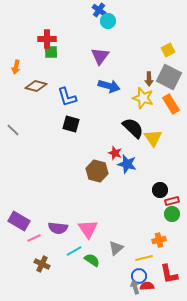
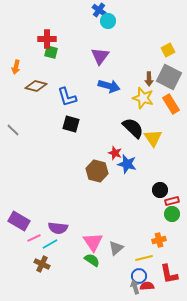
green square: rotated 16 degrees clockwise
pink triangle: moved 5 px right, 13 px down
cyan line: moved 24 px left, 7 px up
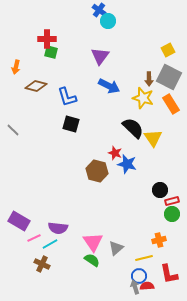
blue arrow: rotated 10 degrees clockwise
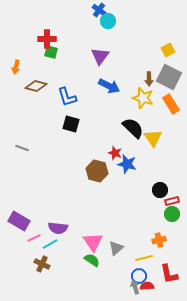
gray line: moved 9 px right, 18 px down; rotated 24 degrees counterclockwise
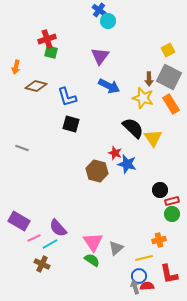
red cross: rotated 18 degrees counterclockwise
purple semicircle: rotated 42 degrees clockwise
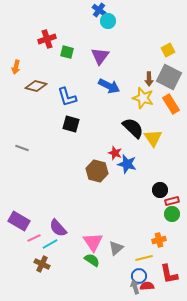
green square: moved 16 px right
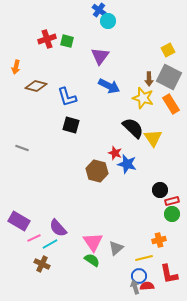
green square: moved 11 px up
black square: moved 1 px down
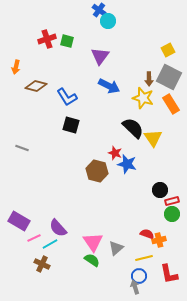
blue L-shape: rotated 15 degrees counterclockwise
red semicircle: moved 52 px up; rotated 24 degrees clockwise
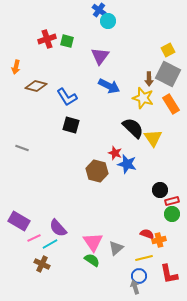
gray square: moved 1 px left, 3 px up
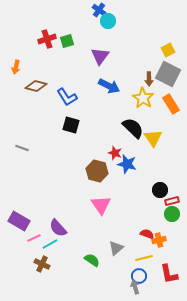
green square: rotated 32 degrees counterclockwise
yellow star: rotated 15 degrees clockwise
pink triangle: moved 8 px right, 37 px up
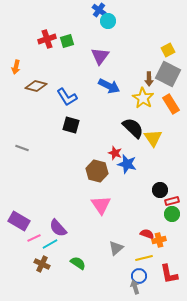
green semicircle: moved 14 px left, 3 px down
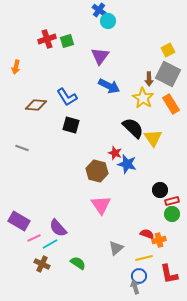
brown diamond: moved 19 px down; rotated 10 degrees counterclockwise
